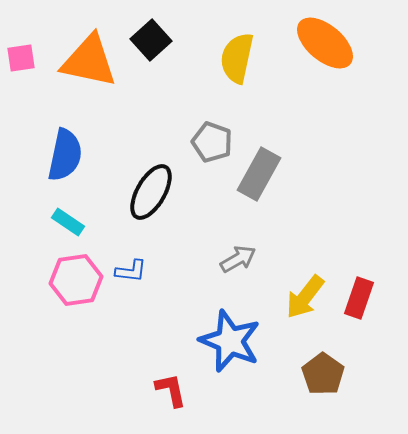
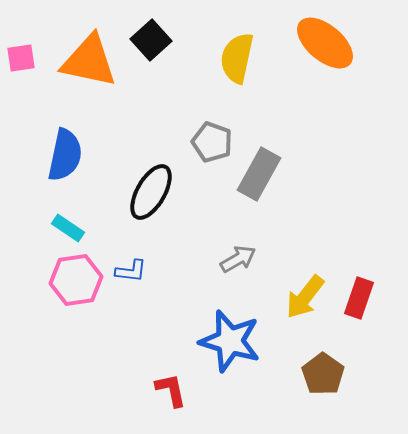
cyan rectangle: moved 6 px down
blue star: rotated 6 degrees counterclockwise
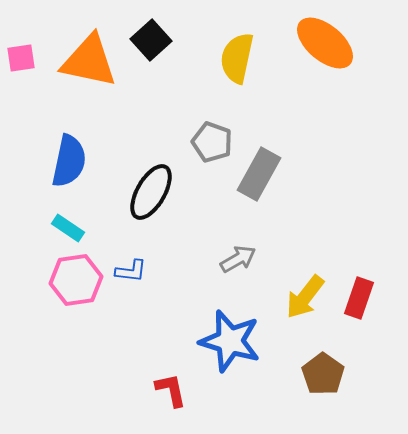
blue semicircle: moved 4 px right, 6 px down
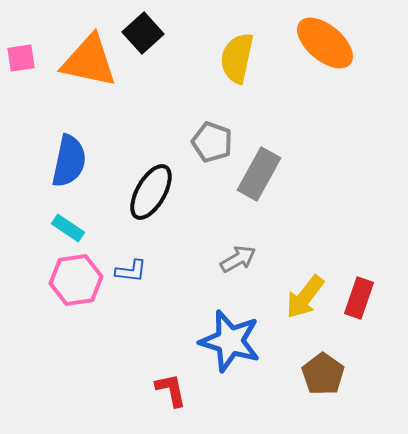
black square: moved 8 px left, 7 px up
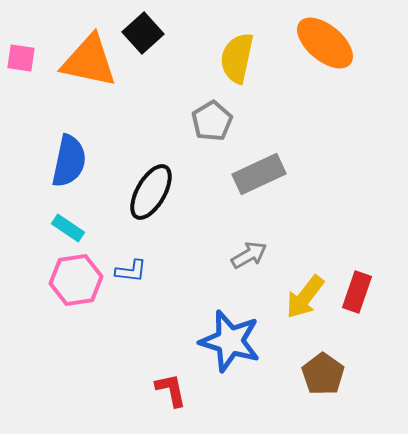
pink square: rotated 16 degrees clockwise
gray pentagon: moved 21 px up; rotated 21 degrees clockwise
gray rectangle: rotated 36 degrees clockwise
gray arrow: moved 11 px right, 4 px up
red rectangle: moved 2 px left, 6 px up
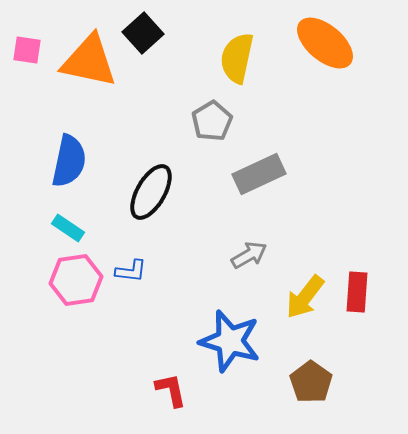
pink square: moved 6 px right, 8 px up
red rectangle: rotated 15 degrees counterclockwise
brown pentagon: moved 12 px left, 8 px down
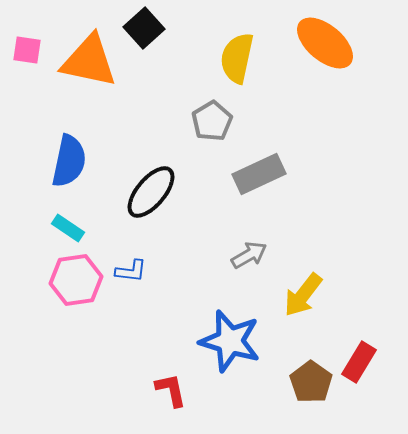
black square: moved 1 px right, 5 px up
black ellipse: rotated 10 degrees clockwise
red rectangle: moved 2 px right, 70 px down; rotated 27 degrees clockwise
yellow arrow: moved 2 px left, 2 px up
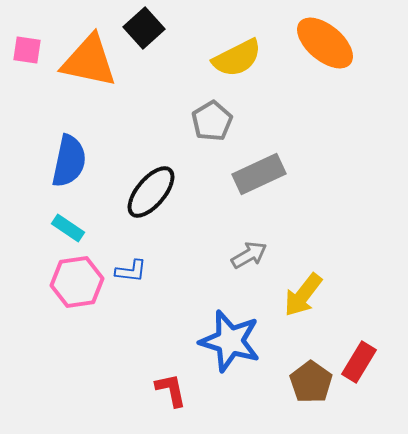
yellow semicircle: rotated 129 degrees counterclockwise
pink hexagon: moved 1 px right, 2 px down
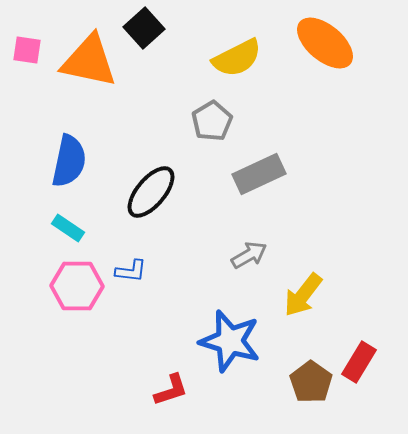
pink hexagon: moved 4 px down; rotated 9 degrees clockwise
red L-shape: rotated 84 degrees clockwise
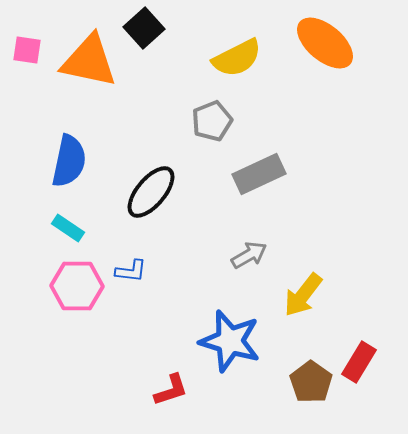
gray pentagon: rotated 9 degrees clockwise
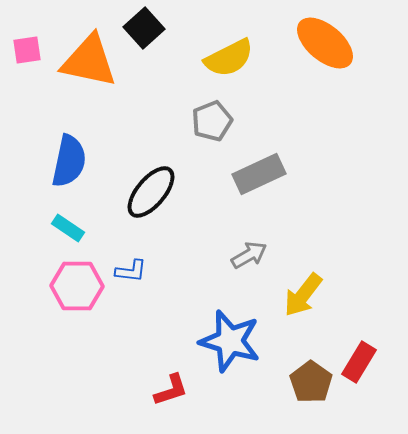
pink square: rotated 16 degrees counterclockwise
yellow semicircle: moved 8 px left
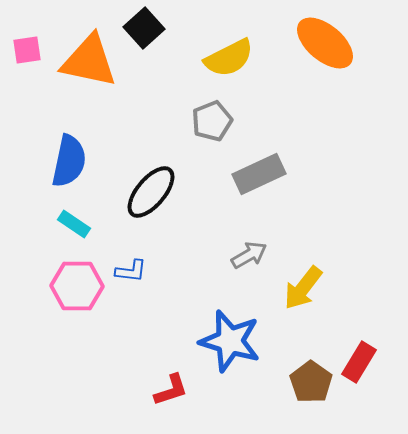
cyan rectangle: moved 6 px right, 4 px up
yellow arrow: moved 7 px up
